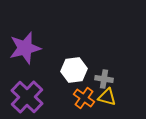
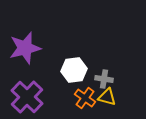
orange cross: moved 1 px right
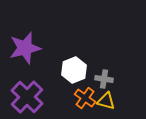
white hexagon: rotated 15 degrees counterclockwise
yellow triangle: moved 1 px left, 4 px down
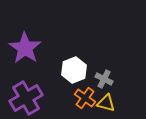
purple star: rotated 24 degrees counterclockwise
gray cross: rotated 18 degrees clockwise
purple cross: moved 1 px left, 1 px down; rotated 16 degrees clockwise
yellow triangle: moved 2 px down
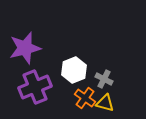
purple star: rotated 24 degrees clockwise
purple cross: moved 9 px right, 11 px up; rotated 8 degrees clockwise
yellow triangle: moved 1 px left
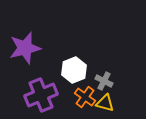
gray cross: moved 2 px down
purple cross: moved 6 px right, 8 px down
orange cross: moved 1 px up
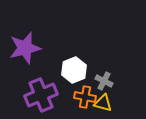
orange cross: rotated 25 degrees counterclockwise
yellow triangle: moved 2 px left
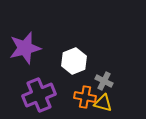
white hexagon: moved 9 px up
purple cross: moved 2 px left
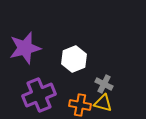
white hexagon: moved 2 px up
gray cross: moved 3 px down
orange cross: moved 5 px left, 8 px down
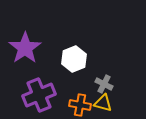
purple star: rotated 20 degrees counterclockwise
